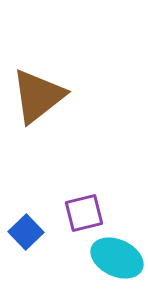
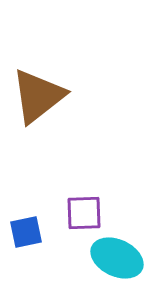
purple square: rotated 12 degrees clockwise
blue square: rotated 32 degrees clockwise
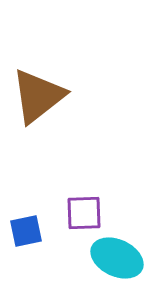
blue square: moved 1 px up
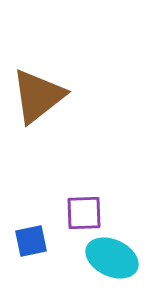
blue square: moved 5 px right, 10 px down
cyan ellipse: moved 5 px left
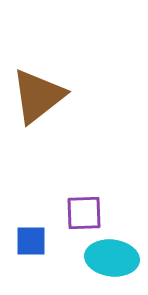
blue square: rotated 12 degrees clockwise
cyan ellipse: rotated 18 degrees counterclockwise
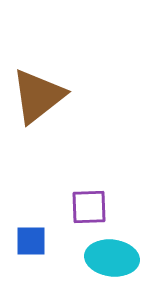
purple square: moved 5 px right, 6 px up
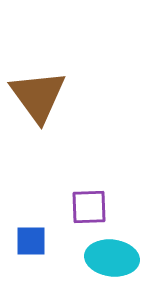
brown triangle: rotated 28 degrees counterclockwise
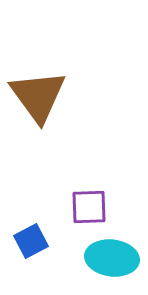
blue square: rotated 28 degrees counterclockwise
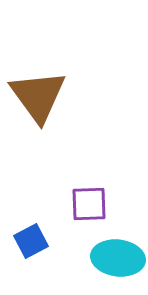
purple square: moved 3 px up
cyan ellipse: moved 6 px right
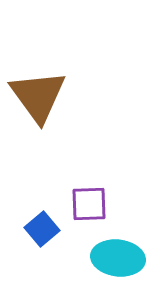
blue square: moved 11 px right, 12 px up; rotated 12 degrees counterclockwise
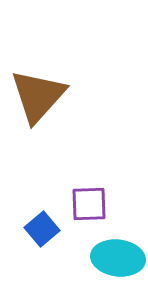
brown triangle: rotated 18 degrees clockwise
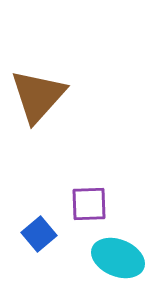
blue square: moved 3 px left, 5 px down
cyan ellipse: rotated 15 degrees clockwise
